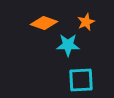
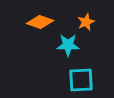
orange diamond: moved 4 px left, 1 px up
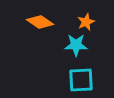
orange diamond: rotated 16 degrees clockwise
cyan star: moved 8 px right
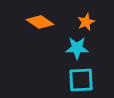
cyan star: moved 1 px right, 3 px down
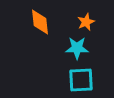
orange diamond: rotated 48 degrees clockwise
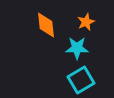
orange diamond: moved 6 px right, 3 px down
cyan square: rotated 28 degrees counterclockwise
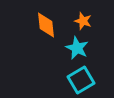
orange star: moved 3 px left, 1 px up; rotated 30 degrees counterclockwise
cyan star: rotated 25 degrees clockwise
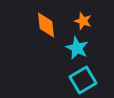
cyan square: moved 2 px right
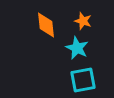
cyan square: rotated 20 degrees clockwise
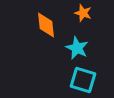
orange star: moved 8 px up
cyan square: rotated 28 degrees clockwise
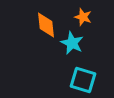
orange star: moved 4 px down
cyan star: moved 5 px left, 5 px up
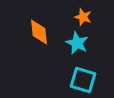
orange diamond: moved 7 px left, 7 px down
cyan star: moved 5 px right
